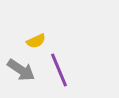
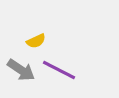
purple line: rotated 40 degrees counterclockwise
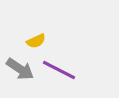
gray arrow: moved 1 px left, 1 px up
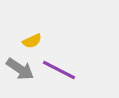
yellow semicircle: moved 4 px left
